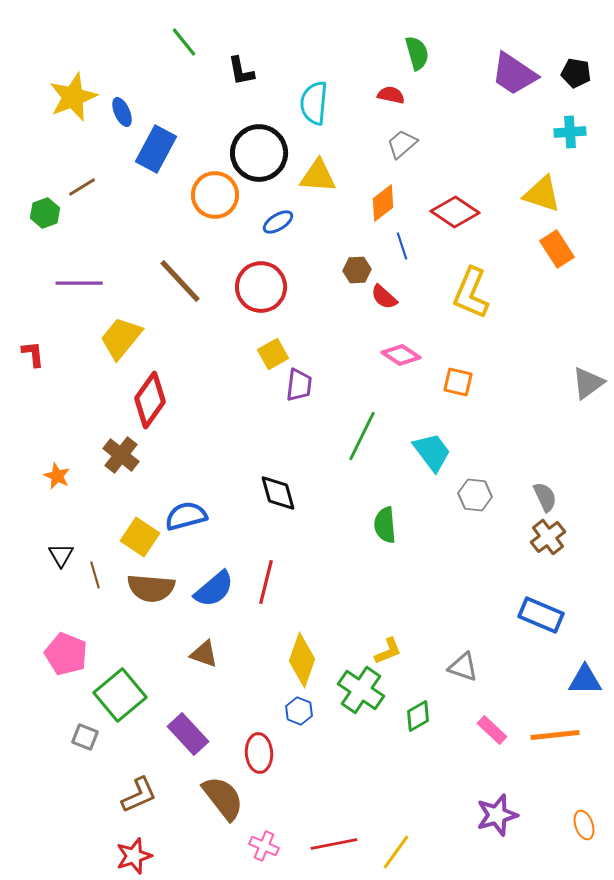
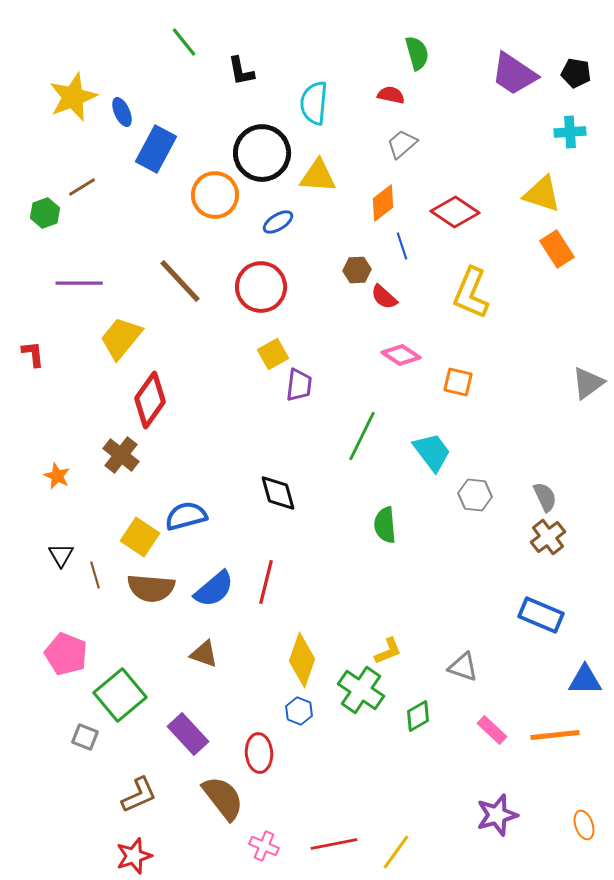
black circle at (259, 153): moved 3 px right
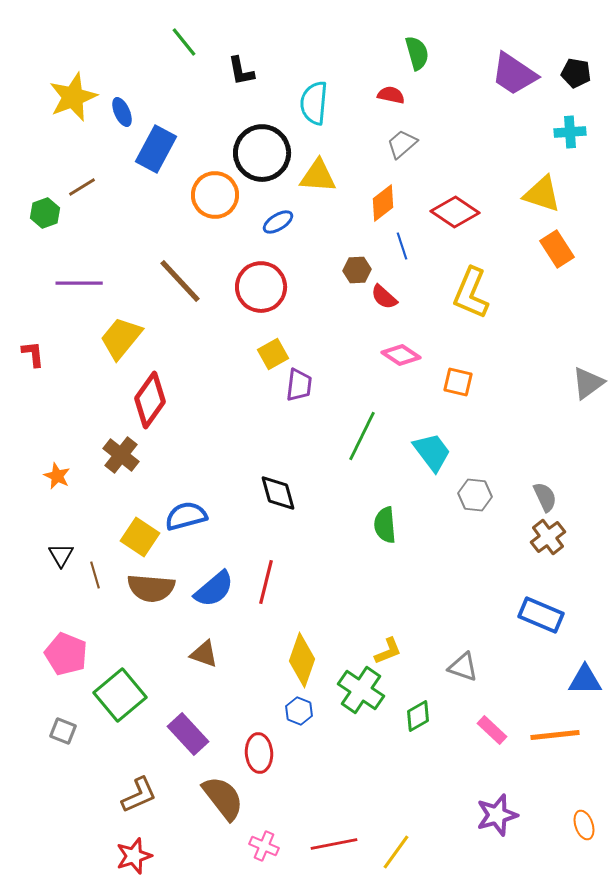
gray square at (85, 737): moved 22 px left, 6 px up
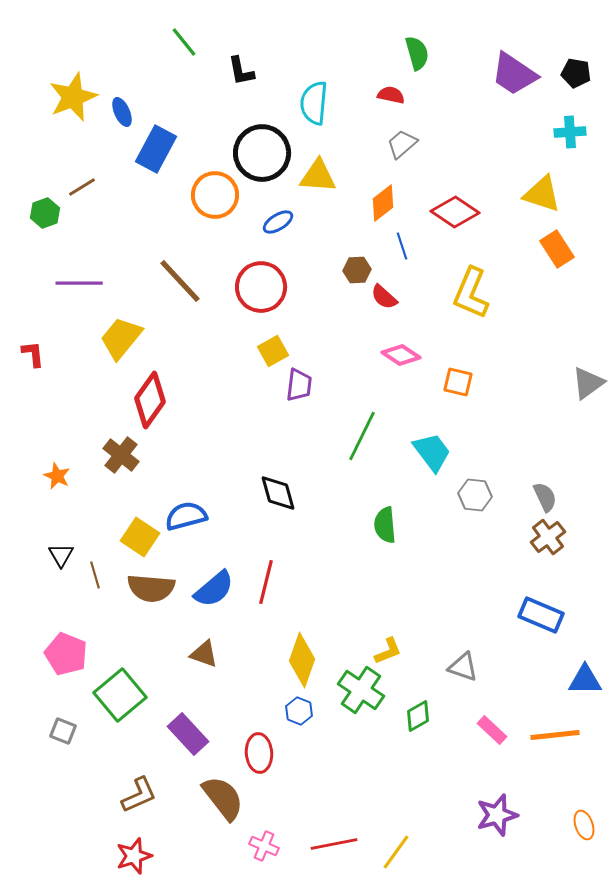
yellow square at (273, 354): moved 3 px up
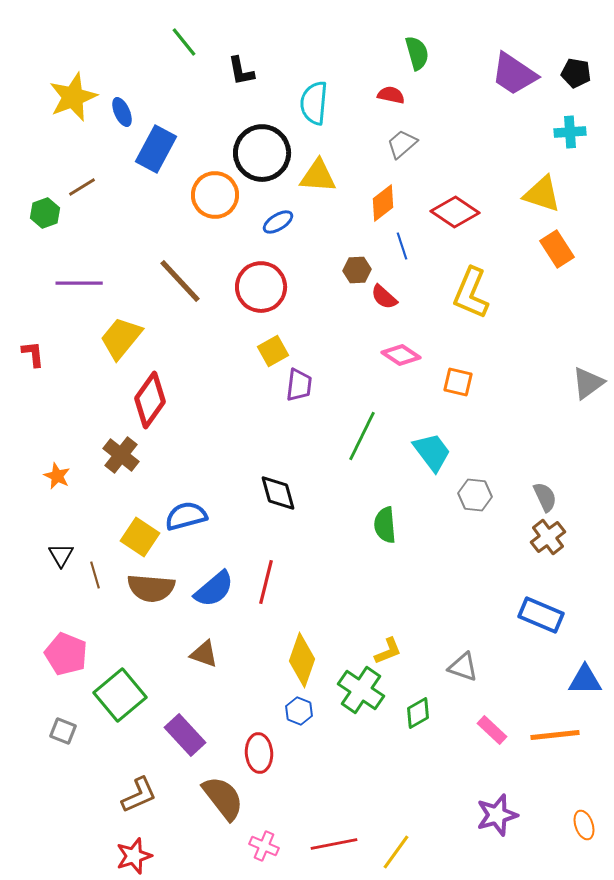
green diamond at (418, 716): moved 3 px up
purple rectangle at (188, 734): moved 3 px left, 1 px down
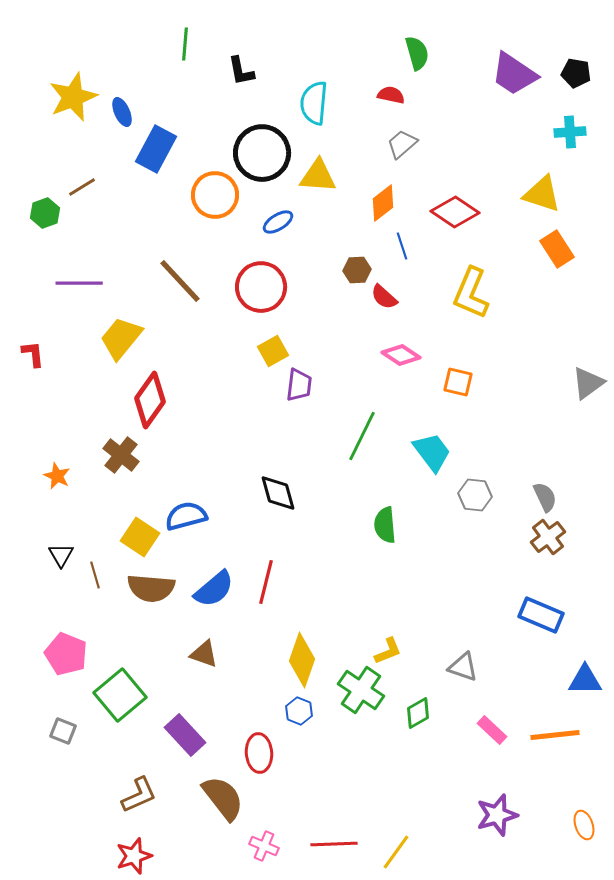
green line at (184, 42): moved 1 px right, 2 px down; rotated 44 degrees clockwise
red line at (334, 844): rotated 9 degrees clockwise
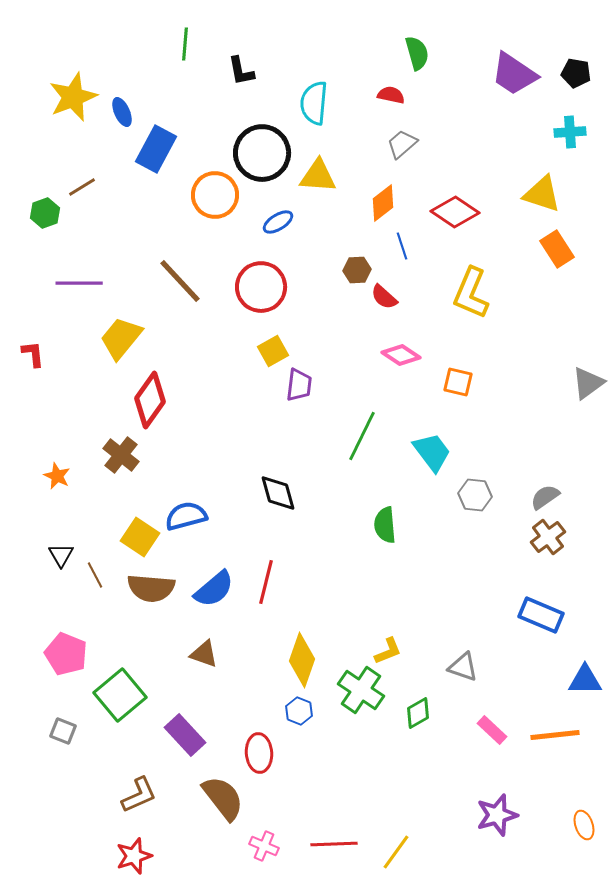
gray semicircle at (545, 497): rotated 100 degrees counterclockwise
brown line at (95, 575): rotated 12 degrees counterclockwise
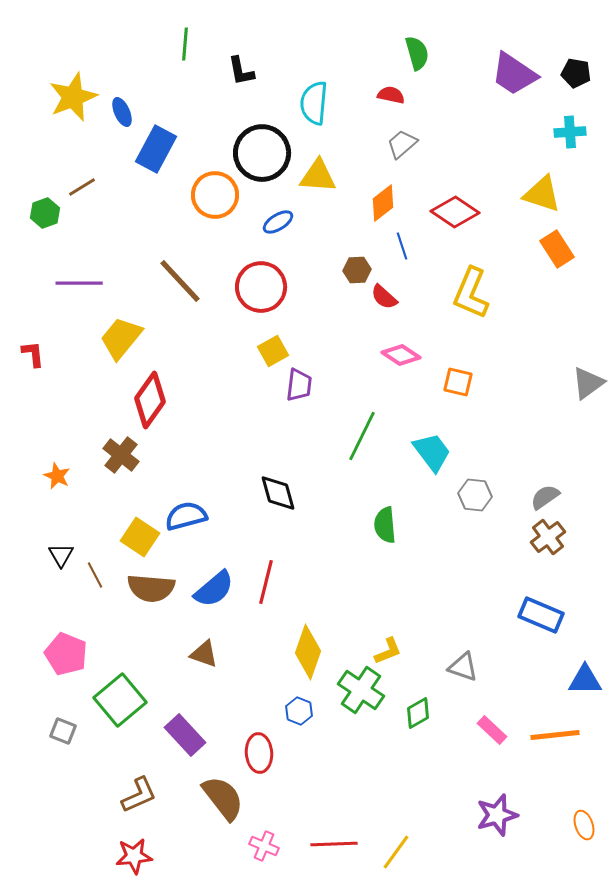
yellow diamond at (302, 660): moved 6 px right, 8 px up
green square at (120, 695): moved 5 px down
red star at (134, 856): rotated 12 degrees clockwise
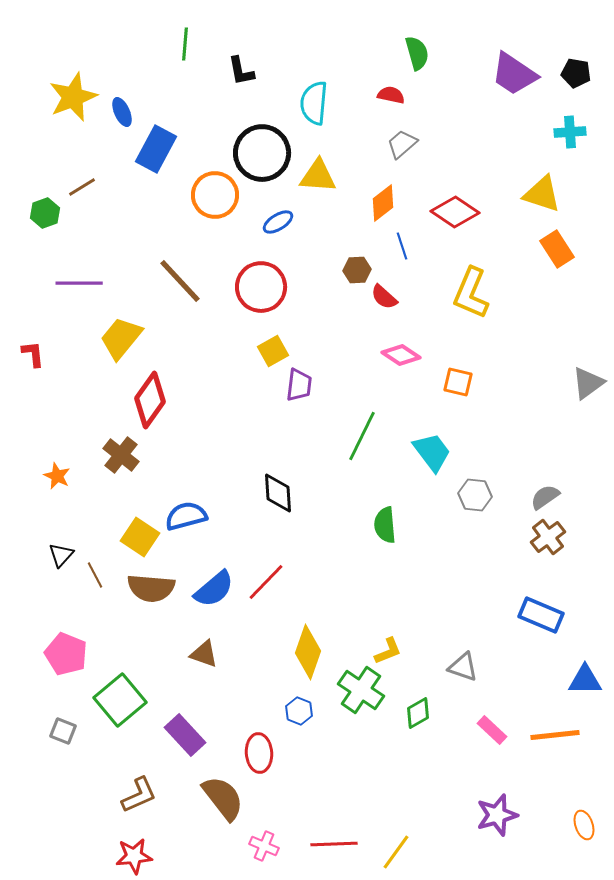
black diamond at (278, 493): rotated 12 degrees clockwise
black triangle at (61, 555): rotated 12 degrees clockwise
red line at (266, 582): rotated 30 degrees clockwise
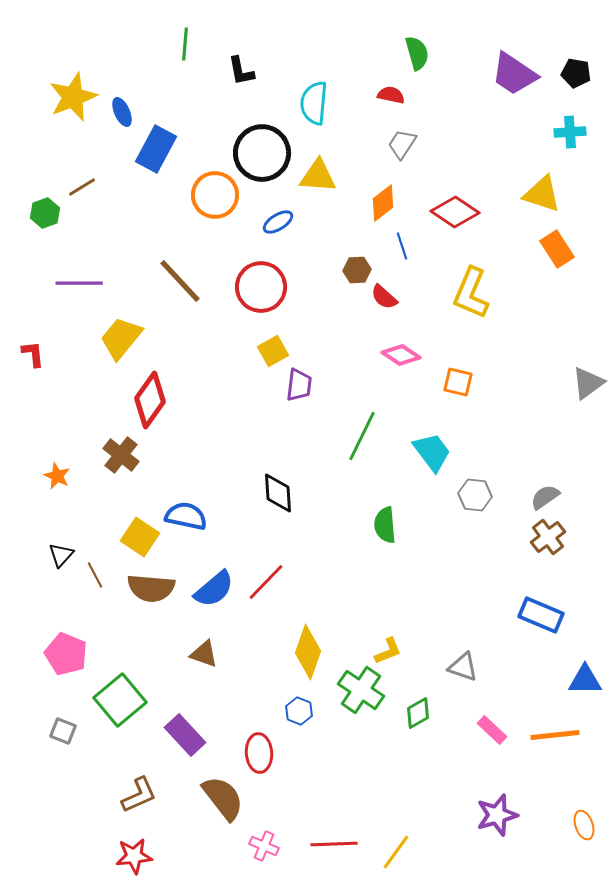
gray trapezoid at (402, 144): rotated 16 degrees counterclockwise
blue semicircle at (186, 516): rotated 27 degrees clockwise
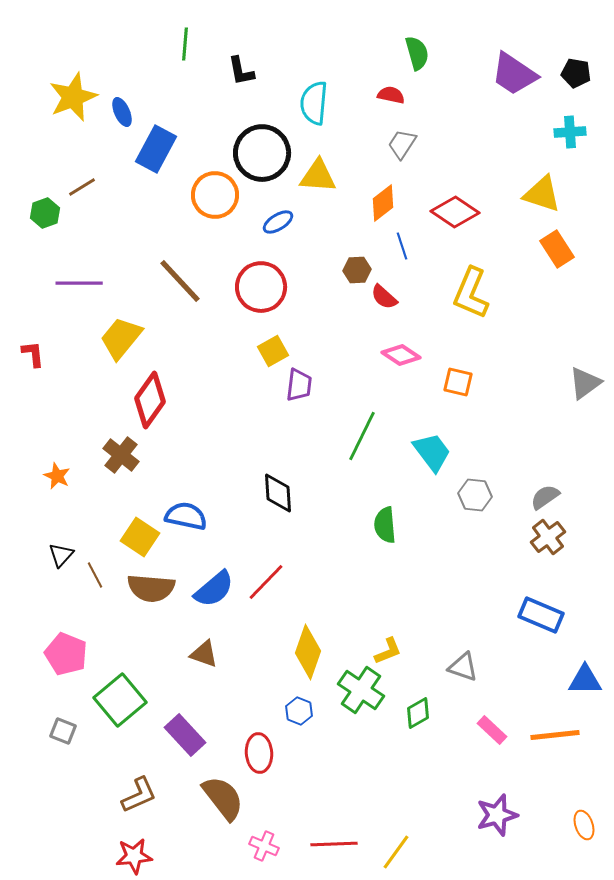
gray triangle at (588, 383): moved 3 px left
